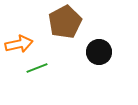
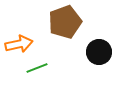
brown pentagon: rotated 8 degrees clockwise
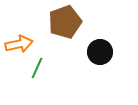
black circle: moved 1 px right
green line: rotated 45 degrees counterclockwise
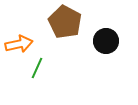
brown pentagon: rotated 24 degrees counterclockwise
black circle: moved 6 px right, 11 px up
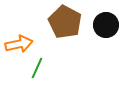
black circle: moved 16 px up
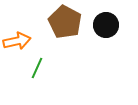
orange arrow: moved 2 px left, 3 px up
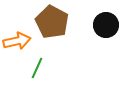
brown pentagon: moved 13 px left
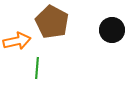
black circle: moved 6 px right, 5 px down
green line: rotated 20 degrees counterclockwise
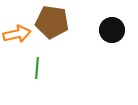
brown pentagon: rotated 20 degrees counterclockwise
orange arrow: moved 7 px up
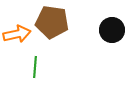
green line: moved 2 px left, 1 px up
